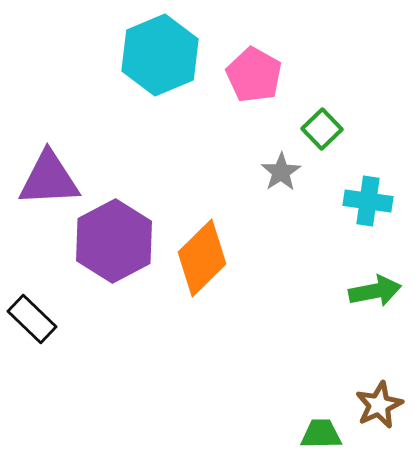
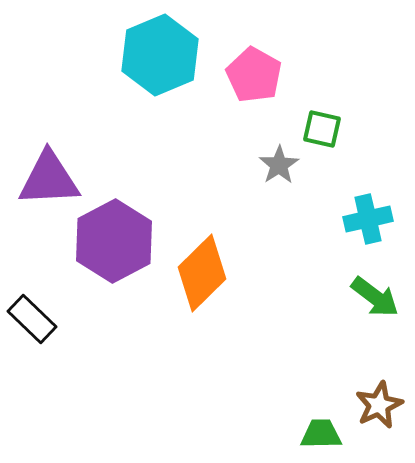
green square: rotated 33 degrees counterclockwise
gray star: moved 2 px left, 7 px up
cyan cross: moved 18 px down; rotated 21 degrees counterclockwise
orange diamond: moved 15 px down
green arrow: moved 6 px down; rotated 48 degrees clockwise
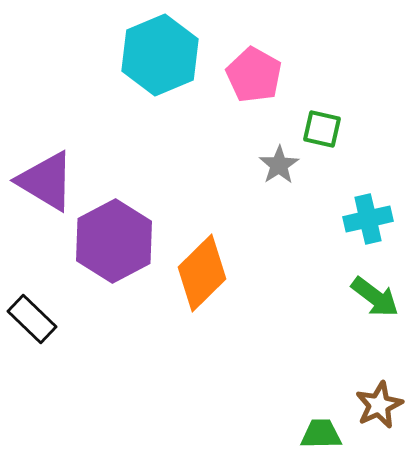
purple triangle: moved 3 px left, 2 px down; rotated 34 degrees clockwise
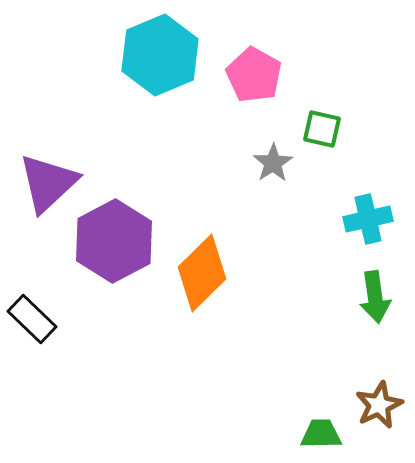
gray star: moved 6 px left, 2 px up
purple triangle: moved 2 px right, 2 px down; rotated 46 degrees clockwise
green arrow: rotated 45 degrees clockwise
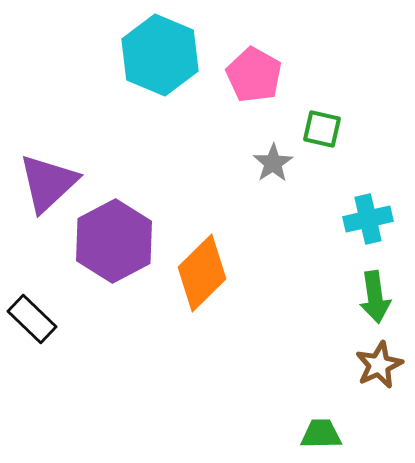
cyan hexagon: rotated 14 degrees counterclockwise
brown star: moved 40 px up
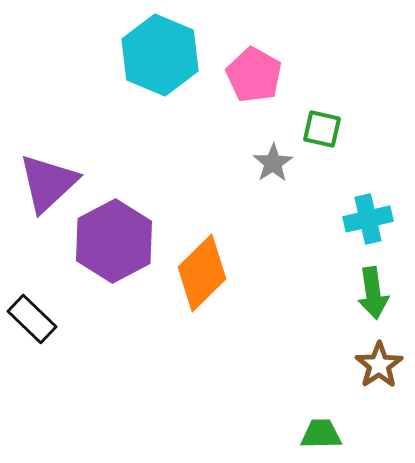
green arrow: moved 2 px left, 4 px up
brown star: rotated 9 degrees counterclockwise
